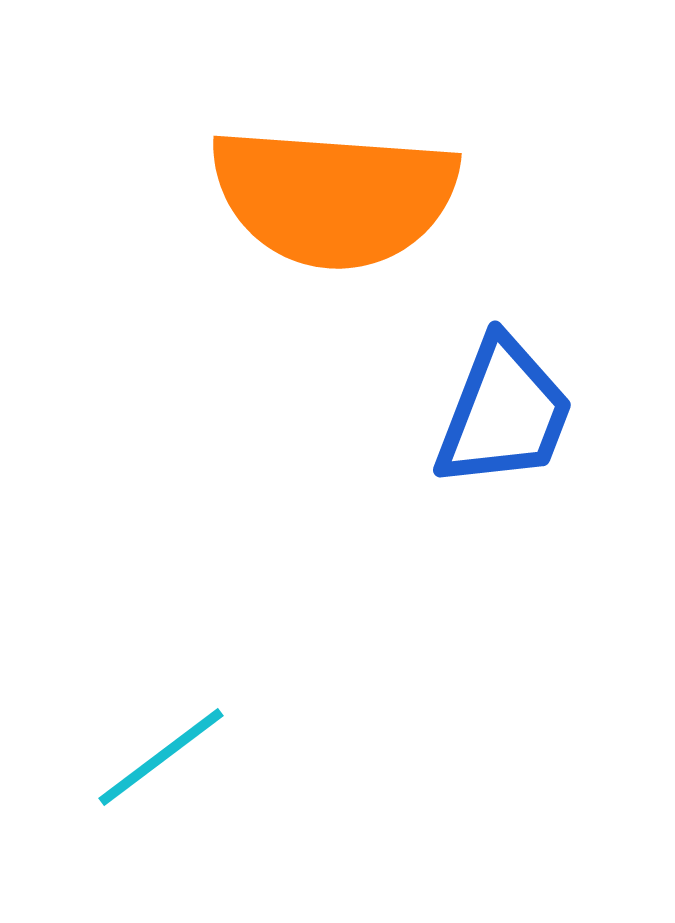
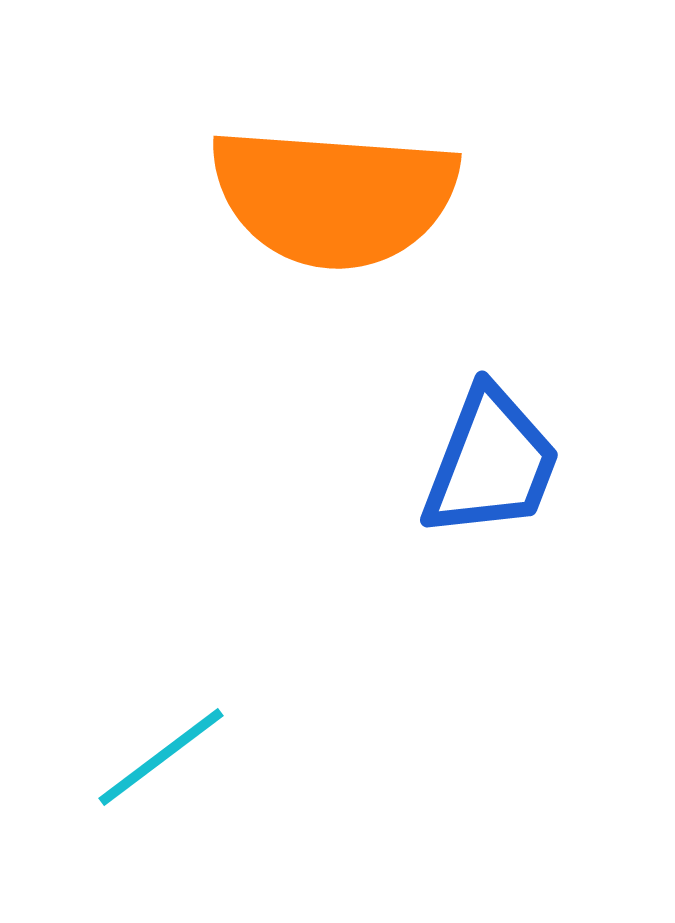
blue trapezoid: moved 13 px left, 50 px down
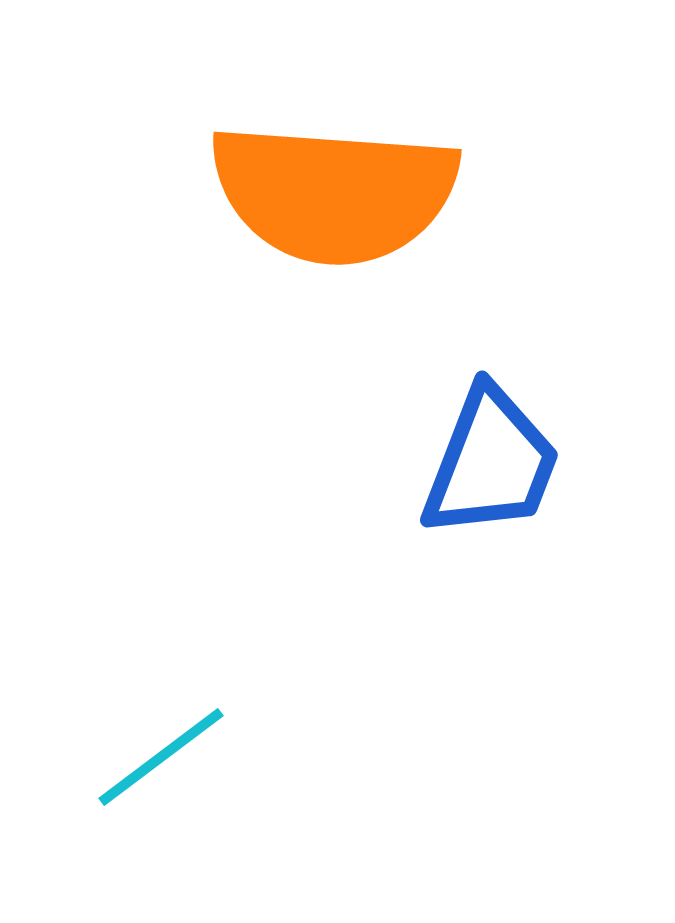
orange semicircle: moved 4 px up
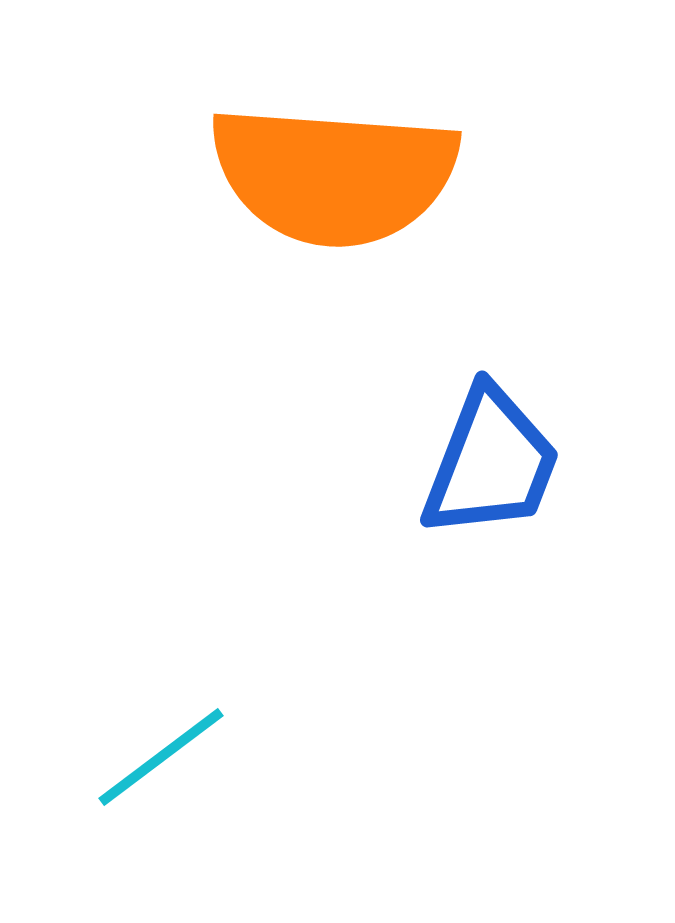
orange semicircle: moved 18 px up
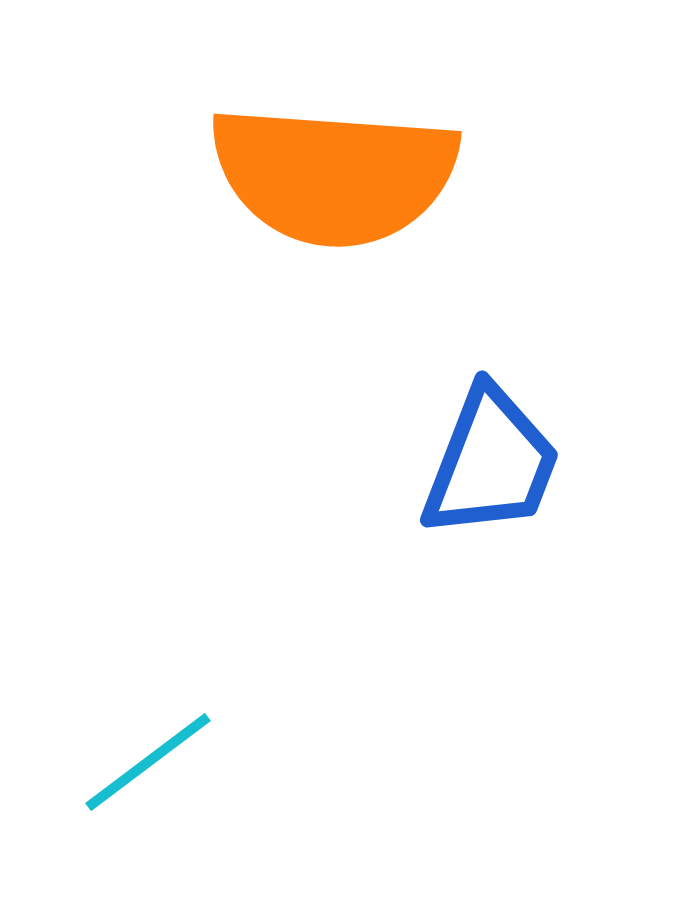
cyan line: moved 13 px left, 5 px down
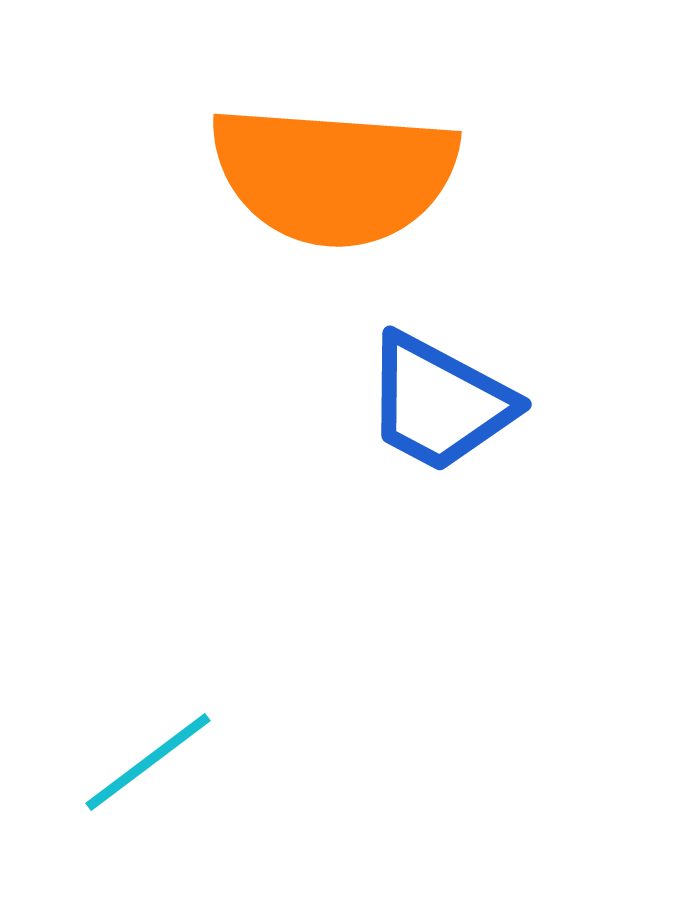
blue trapezoid: moved 52 px left, 60 px up; rotated 97 degrees clockwise
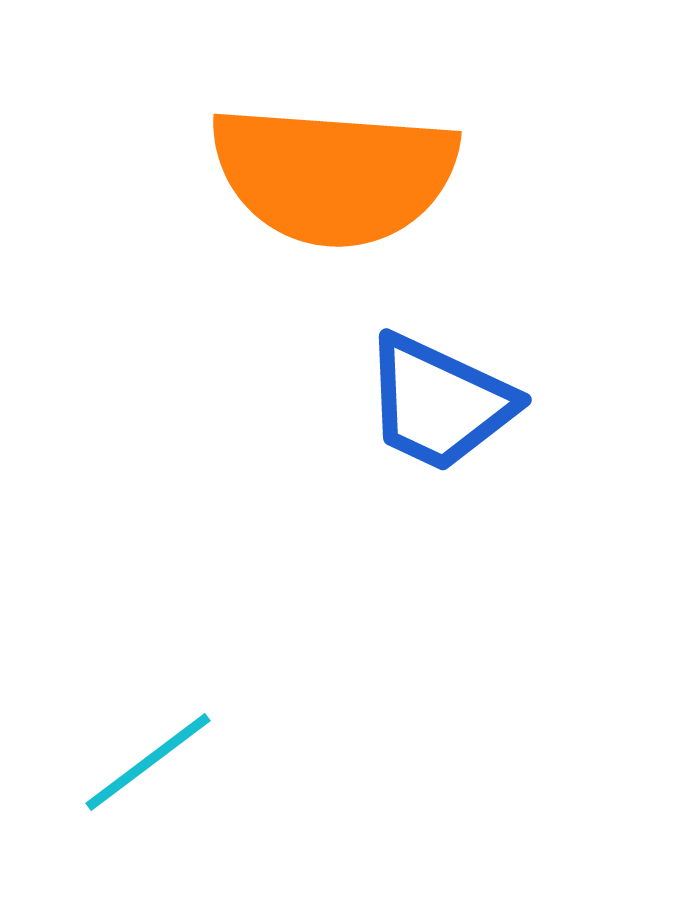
blue trapezoid: rotated 3 degrees counterclockwise
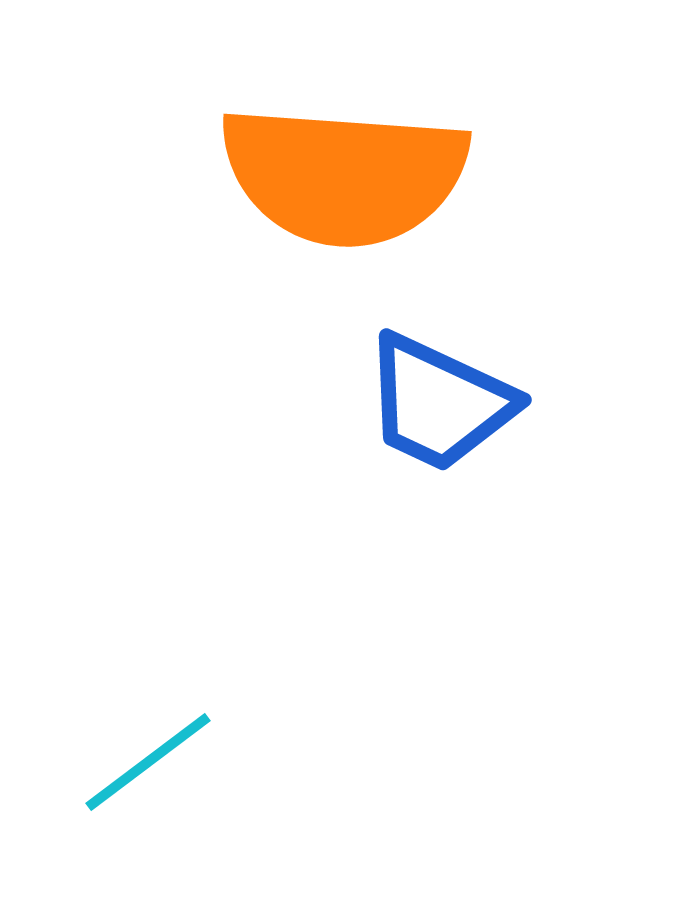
orange semicircle: moved 10 px right
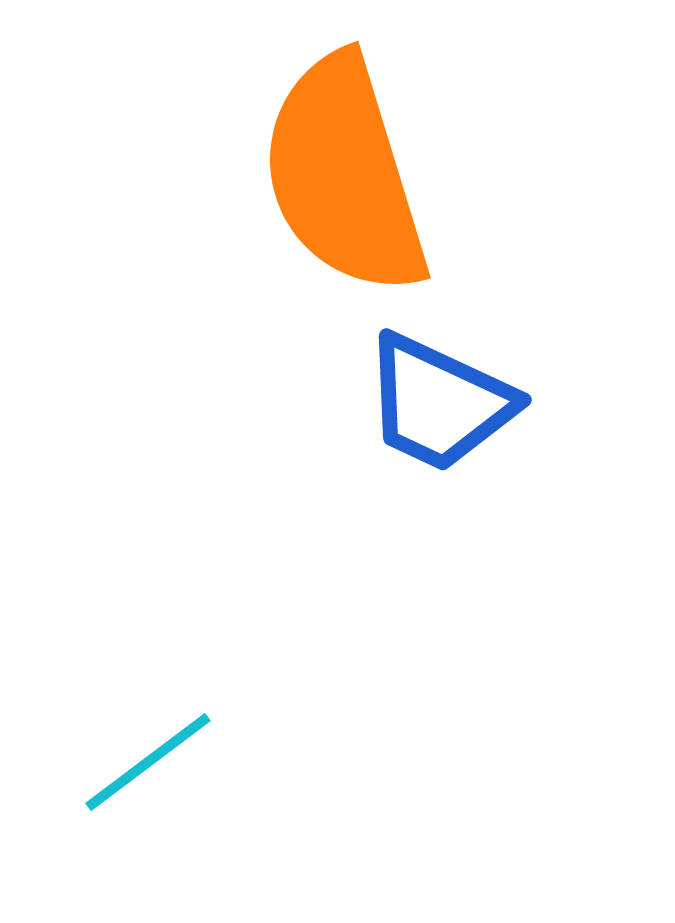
orange semicircle: rotated 69 degrees clockwise
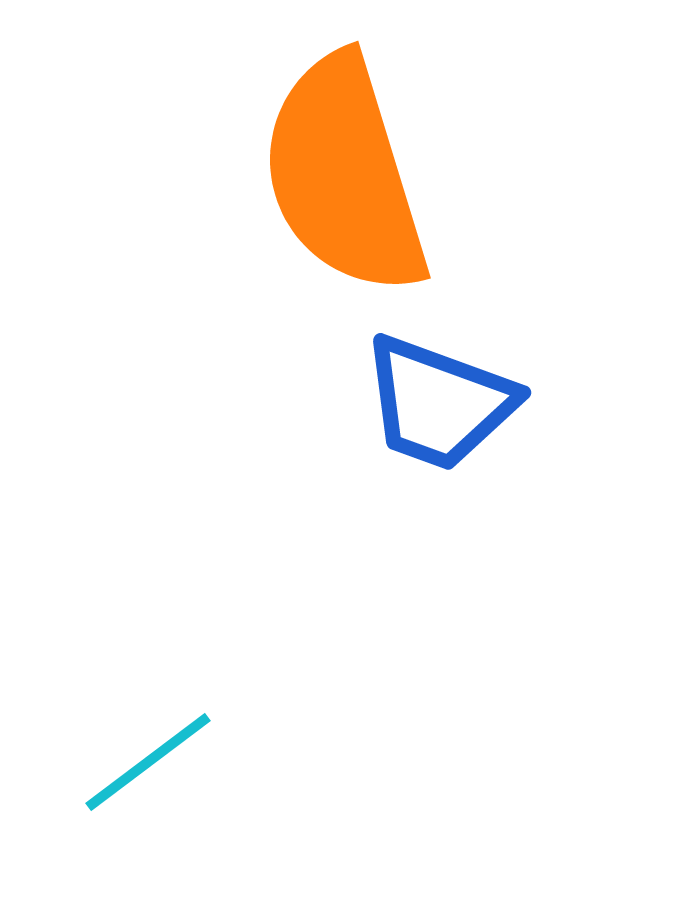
blue trapezoid: rotated 5 degrees counterclockwise
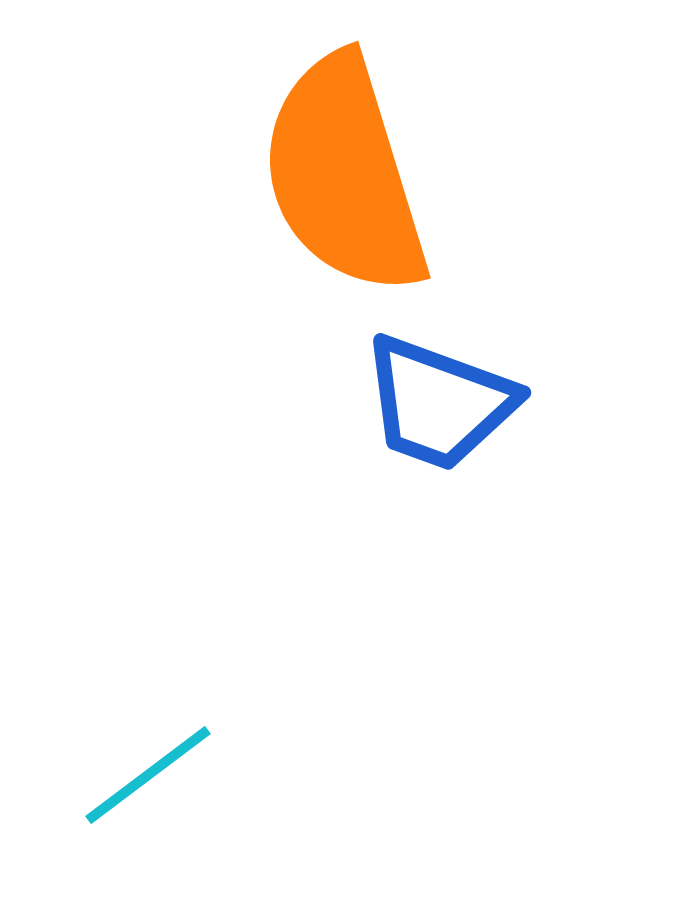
cyan line: moved 13 px down
